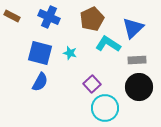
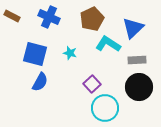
blue square: moved 5 px left, 1 px down
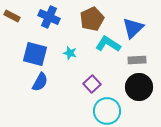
cyan circle: moved 2 px right, 3 px down
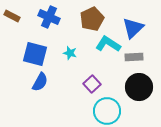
gray rectangle: moved 3 px left, 3 px up
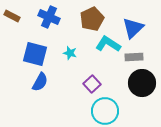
black circle: moved 3 px right, 4 px up
cyan circle: moved 2 px left
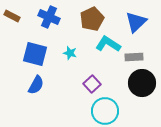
blue triangle: moved 3 px right, 6 px up
blue semicircle: moved 4 px left, 3 px down
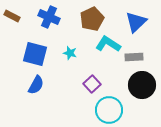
black circle: moved 2 px down
cyan circle: moved 4 px right, 1 px up
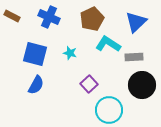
purple square: moved 3 px left
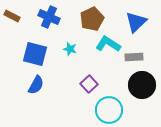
cyan star: moved 4 px up
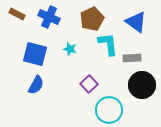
brown rectangle: moved 5 px right, 2 px up
blue triangle: rotated 40 degrees counterclockwise
cyan L-shape: rotated 50 degrees clockwise
gray rectangle: moved 2 px left, 1 px down
